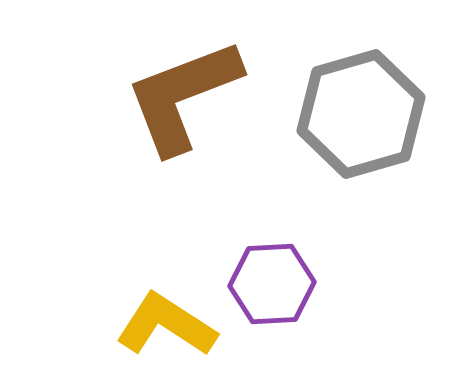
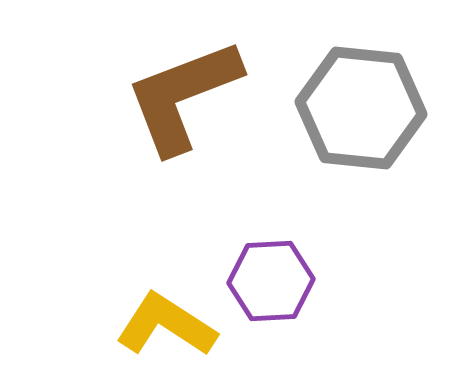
gray hexagon: moved 6 px up; rotated 22 degrees clockwise
purple hexagon: moved 1 px left, 3 px up
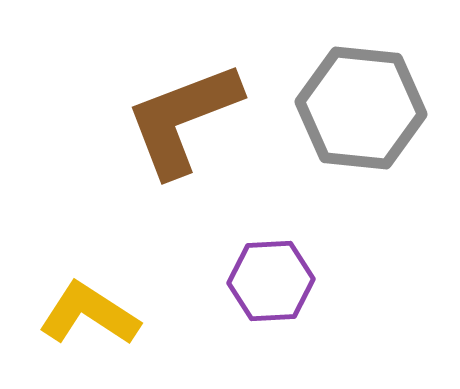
brown L-shape: moved 23 px down
yellow L-shape: moved 77 px left, 11 px up
